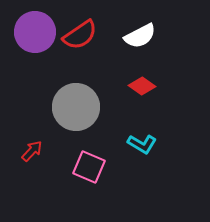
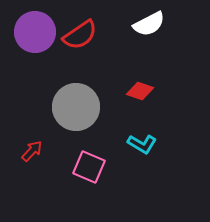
white semicircle: moved 9 px right, 12 px up
red diamond: moved 2 px left, 5 px down; rotated 16 degrees counterclockwise
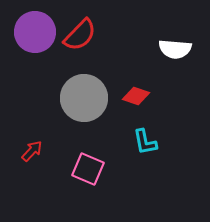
white semicircle: moved 26 px right, 25 px down; rotated 32 degrees clockwise
red semicircle: rotated 12 degrees counterclockwise
red diamond: moved 4 px left, 5 px down
gray circle: moved 8 px right, 9 px up
cyan L-shape: moved 3 px right, 2 px up; rotated 48 degrees clockwise
pink square: moved 1 px left, 2 px down
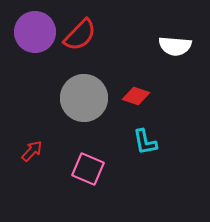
white semicircle: moved 3 px up
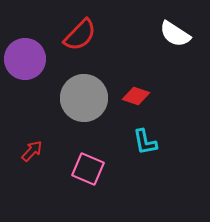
purple circle: moved 10 px left, 27 px down
white semicircle: moved 12 px up; rotated 28 degrees clockwise
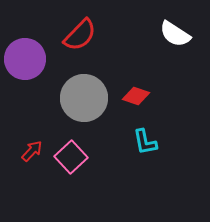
pink square: moved 17 px left, 12 px up; rotated 24 degrees clockwise
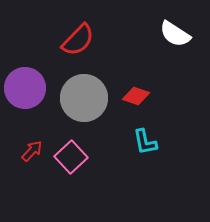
red semicircle: moved 2 px left, 5 px down
purple circle: moved 29 px down
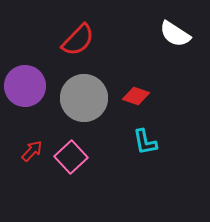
purple circle: moved 2 px up
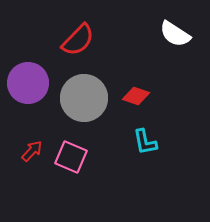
purple circle: moved 3 px right, 3 px up
pink square: rotated 24 degrees counterclockwise
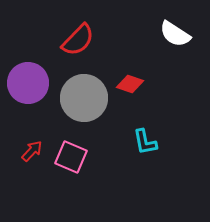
red diamond: moved 6 px left, 12 px up
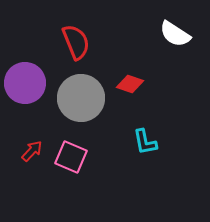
red semicircle: moved 2 px left, 2 px down; rotated 66 degrees counterclockwise
purple circle: moved 3 px left
gray circle: moved 3 px left
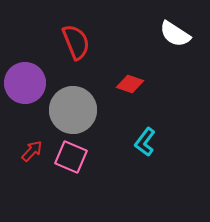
gray circle: moved 8 px left, 12 px down
cyan L-shape: rotated 48 degrees clockwise
